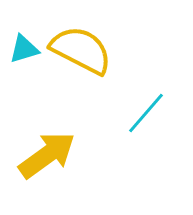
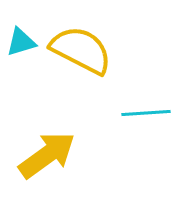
cyan triangle: moved 3 px left, 7 px up
cyan line: rotated 45 degrees clockwise
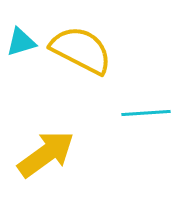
yellow arrow: moved 1 px left, 1 px up
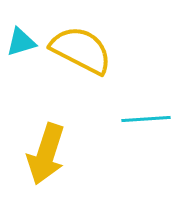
cyan line: moved 6 px down
yellow arrow: rotated 144 degrees clockwise
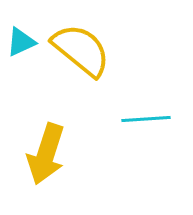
cyan triangle: rotated 8 degrees counterclockwise
yellow semicircle: rotated 12 degrees clockwise
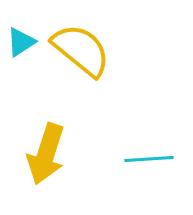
cyan triangle: rotated 8 degrees counterclockwise
cyan line: moved 3 px right, 40 px down
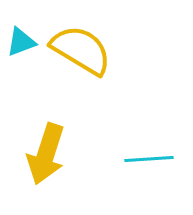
cyan triangle: rotated 12 degrees clockwise
yellow semicircle: rotated 8 degrees counterclockwise
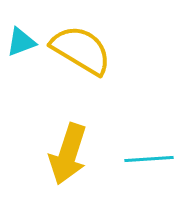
yellow arrow: moved 22 px right
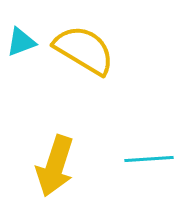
yellow semicircle: moved 3 px right
yellow arrow: moved 13 px left, 12 px down
